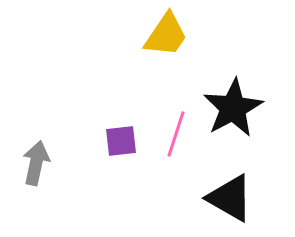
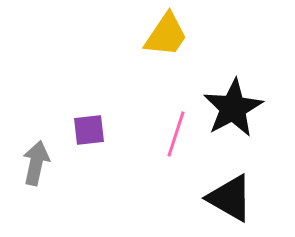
purple square: moved 32 px left, 11 px up
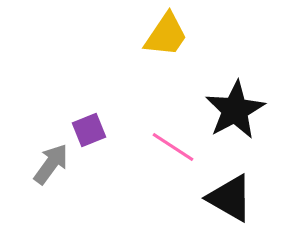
black star: moved 2 px right, 2 px down
purple square: rotated 16 degrees counterclockwise
pink line: moved 3 px left, 13 px down; rotated 75 degrees counterclockwise
gray arrow: moved 15 px right, 1 px down; rotated 24 degrees clockwise
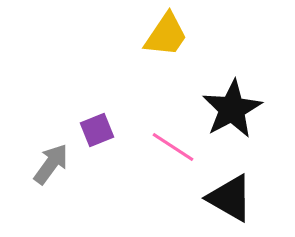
black star: moved 3 px left, 1 px up
purple square: moved 8 px right
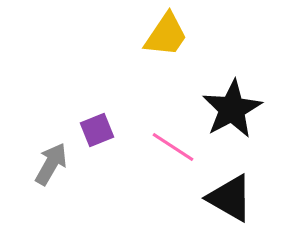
gray arrow: rotated 6 degrees counterclockwise
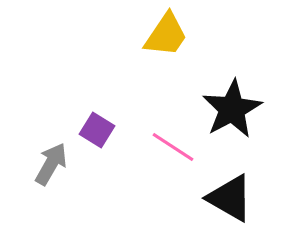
purple square: rotated 36 degrees counterclockwise
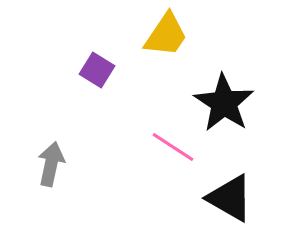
black star: moved 8 px left, 6 px up; rotated 10 degrees counterclockwise
purple square: moved 60 px up
gray arrow: rotated 18 degrees counterclockwise
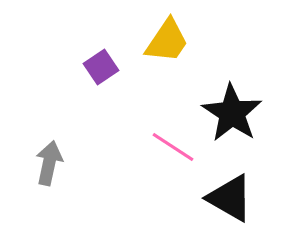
yellow trapezoid: moved 1 px right, 6 px down
purple square: moved 4 px right, 3 px up; rotated 24 degrees clockwise
black star: moved 8 px right, 10 px down
gray arrow: moved 2 px left, 1 px up
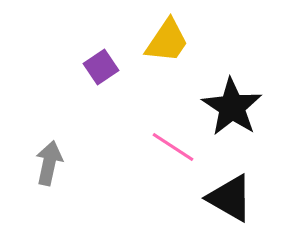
black star: moved 6 px up
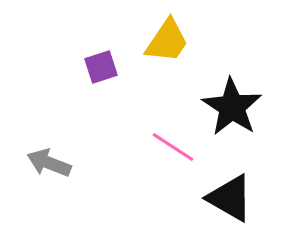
purple square: rotated 16 degrees clockwise
gray arrow: rotated 81 degrees counterclockwise
